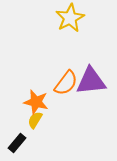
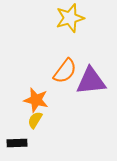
yellow star: rotated 12 degrees clockwise
orange semicircle: moved 1 px left, 12 px up
orange star: moved 2 px up
black rectangle: rotated 48 degrees clockwise
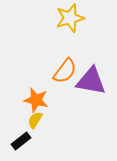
purple triangle: rotated 16 degrees clockwise
black rectangle: moved 4 px right, 2 px up; rotated 36 degrees counterclockwise
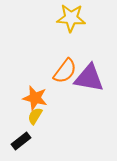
yellow star: moved 1 px right; rotated 20 degrees clockwise
purple triangle: moved 2 px left, 3 px up
orange star: moved 1 px left, 2 px up
yellow semicircle: moved 4 px up
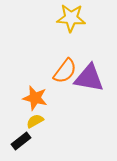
yellow semicircle: moved 5 px down; rotated 30 degrees clockwise
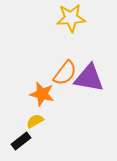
yellow star: rotated 8 degrees counterclockwise
orange semicircle: moved 2 px down
orange star: moved 7 px right, 4 px up
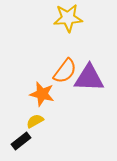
yellow star: moved 3 px left
orange semicircle: moved 2 px up
purple triangle: rotated 8 degrees counterclockwise
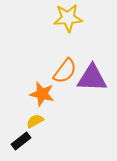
purple triangle: moved 3 px right
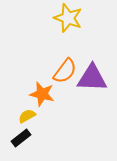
yellow star: rotated 24 degrees clockwise
yellow semicircle: moved 8 px left, 5 px up
black rectangle: moved 3 px up
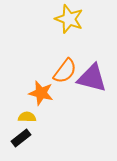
yellow star: moved 1 px right, 1 px down
purple triangle: rotated 12 degrees clockwise
orange star: moved 1 px left, 1 px up
yellow semicircle: moved 1 px down; rotated 30 degrees clockwise
